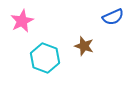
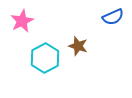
brown star: moved 6 px left
cyan hexagon: rotated 12 degrees clockwise
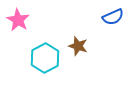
pink star: moved 4 px left, 1 px up; rotated 15 degrees counterclockwise
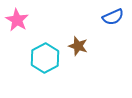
pink star: moved 1 px left
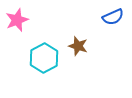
pink star: rotated 20 degrees clockwise
cyan hexagon: moved 1 px left
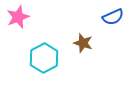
pink star: moved 1 px right, 3 px up
brown star: moved 5 px right, 3 px up
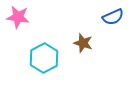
pink star: rotated 30 degrees clockwise
